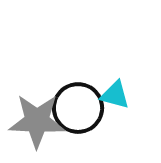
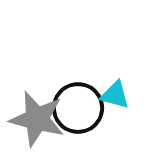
gray star: moved 2 px up; rotated 12 degrees clockwise
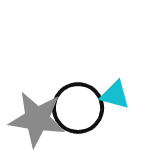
gray star: rotated 6 degrees counterclockwise
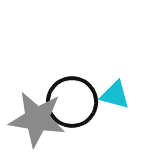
black circle: moved 6 px left, 6 px up
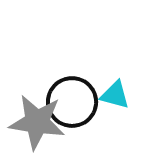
gray star: moved 3 px down
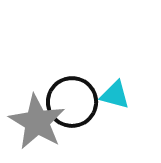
gray star: rotated 22 degrees clockwise
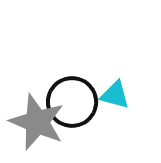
gray star: rotated 8 degrees counterclockwise
